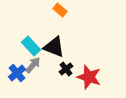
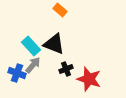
black triangle: moved 3 px up
black cross: rotated 16 degrees clockwise
blue cross: rotated 30 degrees counterclockwise
red star: moved 2 px down
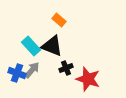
orange rectangle: moved 1 px left, 10 px down
black triangle: moved 2 px left, 2 px down
gray arrow: moved 1 px left, 5 px down
black cross: moved 1 px up
red star: moved 1 px left
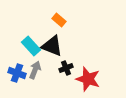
gray arrow: moved 3 px right; rotated 18 degrees counterclockwise
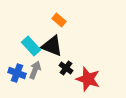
black cross: rotated 32 degrees counterclockwise
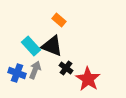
red star: rotated 15 degrees clockwise
